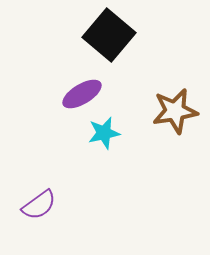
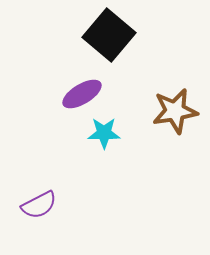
cyan star: rotated 12 degrees clockwise
purple semicircle: rotated 9 degrees clockwise
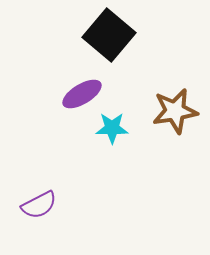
cyan star: moved 8 px right, 5 px up
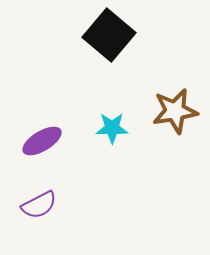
purple ellipse: moved 40 px left, 47 px down
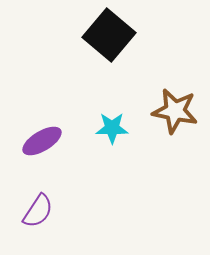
brown star: rotated 21 degrees clockwise
purple semicircle: moved 1 px left, 6 px down; rotated 30 degrees counterclockwise
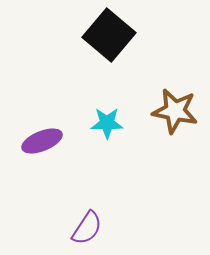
cyan star: moved 5 px left, 5 px up
purple ellipse: rotated 9 degrees clockwise
purple semicircle: moved 49 px right, 17 px down
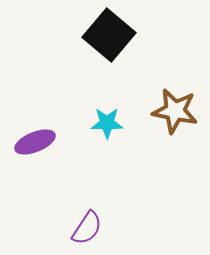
purple ellipse: moved 7 px left, 1 px down
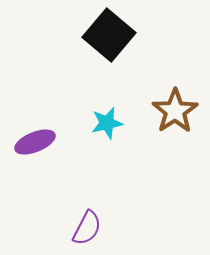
brown star: rotated 27 degrees clockwise
cyan star: rotated 12 degrees counterclockwise
purple semicircle: rotated 6 degrees counterclockwise
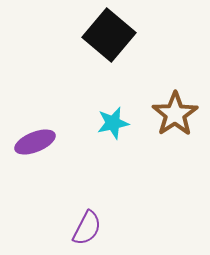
brown star: moved 3 px down
cyan star: moved 6 px right
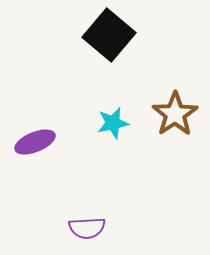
purple semicircle: rotated 60 degrees clockwise
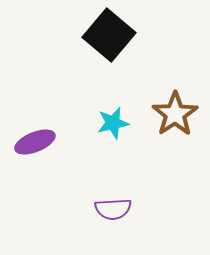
purple semicircle: moved 26 px right, 19 px up
